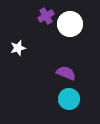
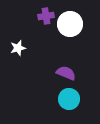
purple cross: rotated 21 degrees clockwise
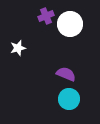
purple cross: rotated 14 degrees counterclockwise
purple semicircle: moved 1 px down
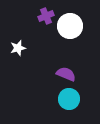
white circle: moved 2 px down
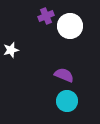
white star: moved 7 px left, 2 px down
purple semicircle: moved 2 px left, 1 px down
cyan circle: moved 2 px left, 2 px down
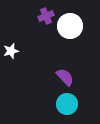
white star: moved 1 px down
purple semicircle: moved 1 px right, 2 px down; rotated 24 degrees clockwise
cyan circle: moved 3 px down
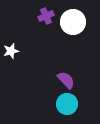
white circle: moved 3 px right, 4 px up
purple semicircle: moved 1 px right, 3 px down
